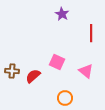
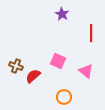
pink square: moved 1 px right, 1 px up
brown cross: moved 4 px right, 5 px up; rotated 16 degrees clockwise
orange circle: moved 1 px left, 1 px up
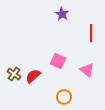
brown cross: moved 2 px left, 8 px down; rotated 16 degrees clockwise
pink triangle: moved 1 px right, 1 px up
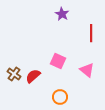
orange circle: moved 4 px left
